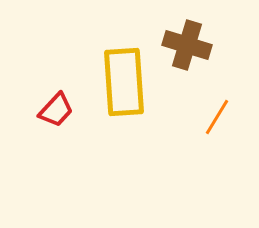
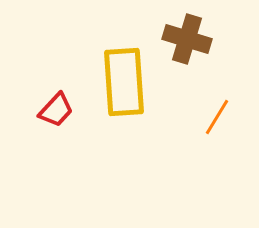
brown cross: moved 6 px up
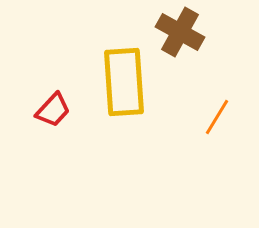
brown cross: moved 7 px left, 7 px up; rotated 12 degrees clockwise
red trapezoid: moved 3 px left
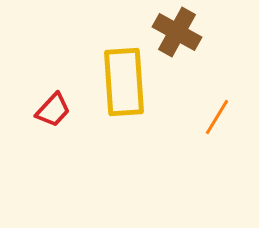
brown cross: moved 3 px left
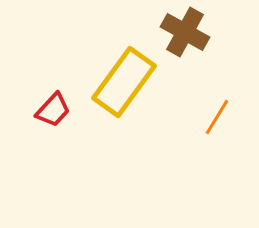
brown cross: moved 8 px right
yellow rectangle: rotated 40 degrees clockwise
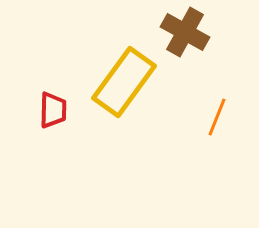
red trapezoid: rotated 42 degrees counterclockwise
orange line: rotated 9 degrees counterclockwise
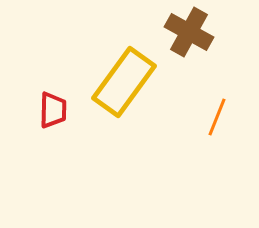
brown cross: moved 4 px right
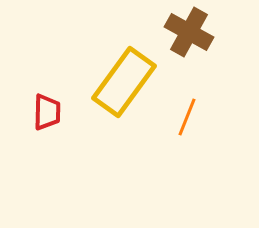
red trapezoid: moved 6 px left, 2 px down
orange line: moved 30 px left
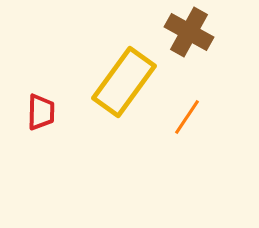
red trapezoid: moved 6 px left
orange line: rotated 12 degrees clockwise
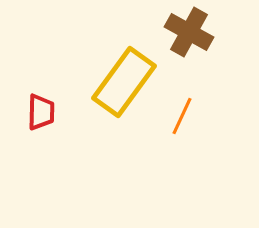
orange line: moved 5 px left, 1 px up; rotated 9 degrees counterclockwise
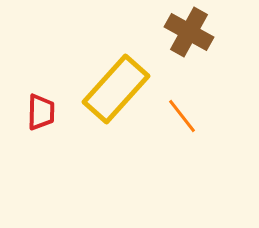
yellow rectangle: moved 8 px left, 7 px down; rotated 6 degrees clockwise
orange line: rotated 63 degrees counterclockwise
